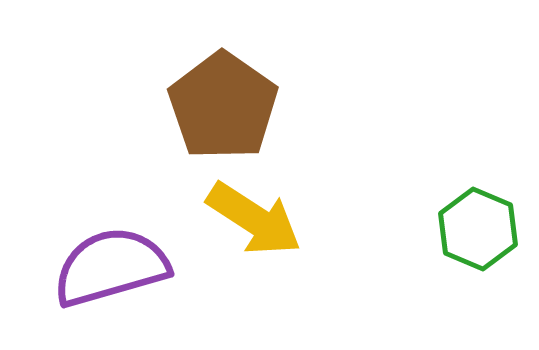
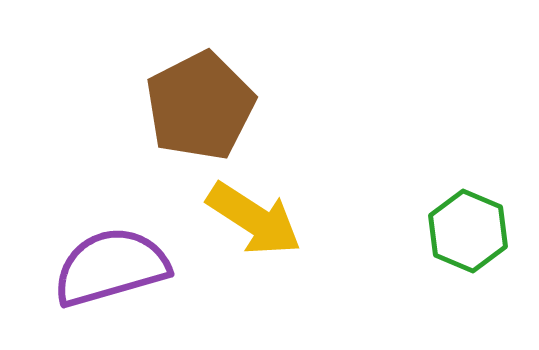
brown pentagon: moved 23 px left; rotated 10 degrees clockwise
green hexagon: moved 10 px left, 2 px down
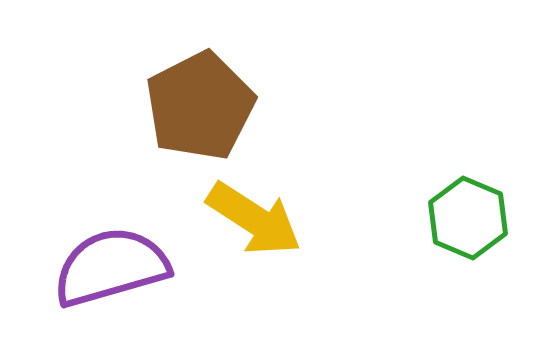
green hexagon: moved 13 px up
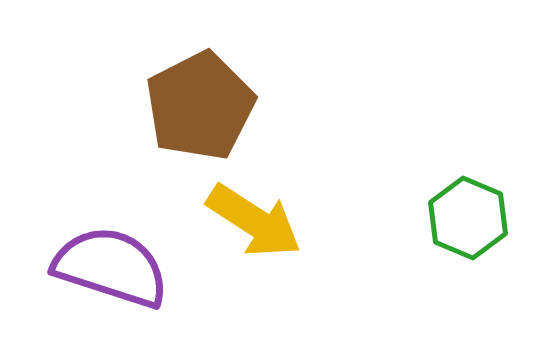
yellow arrow: moved 2 px down
purple semicircle: rotated 34 degrees clockwise
